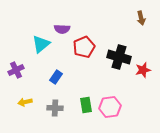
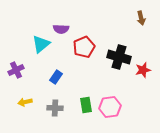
purple semicircle: moved 1 px left
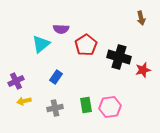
red pentagon: moved 2 px right, 2 px up; rotated 10 degrees counterclockwise
purple cross: moved 11 px down
yellow arrow: moved 1 px left, 1 px up
gray cross: rotated 14 degrees counterclockwise
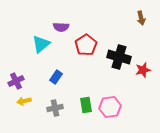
purple semicircle: moved 2 px up
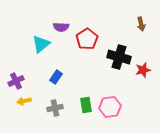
brown arrow: moved 6 px down
red pentagon: moved 1 px right, 6 px up
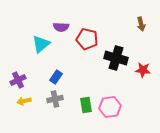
red pentagon: rotated 25 degrees counterclockwise
black cross: moved 3 px left, 1 px down
red star: rotated 21 degrees clockwise
purple cross: moved 2 px right, 1 px up
gray cross: moved 9 px up
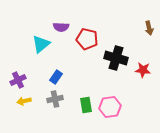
brown arrow: moved 8 px right, 4 px down
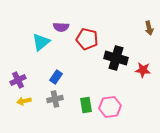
cyan triangle: moved 2 px up
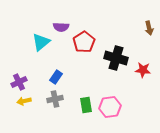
red pentagon: moved 3 px left, 3 px down; rotated 25 degrees clockwise
purple cross: moved 1 px right, 2 px down
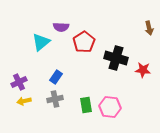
pink hexagon: rotated 15 degrees clockwise
